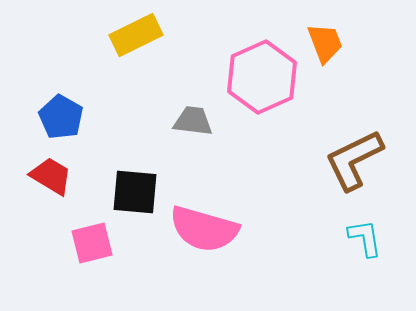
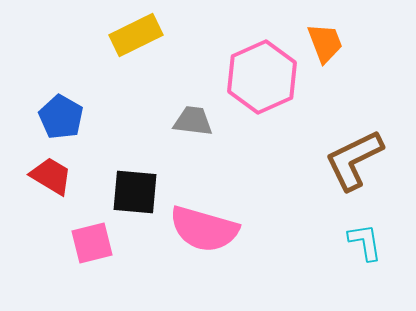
cyan L-shape: moved 4 px down
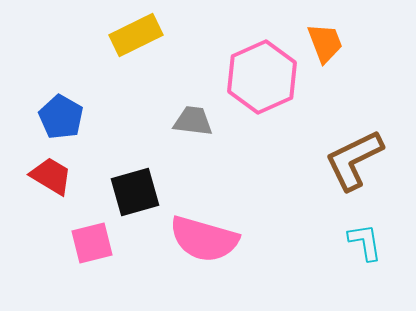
black square: rotated 21 degrees counterclockwise
pink semicircle: moved 10 px down
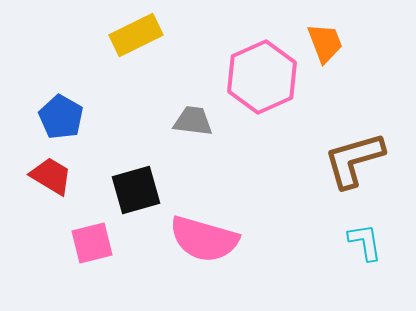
brown L-shape: rotated 10 degrees clockwise
black square: moved 1 px right, 2 px up
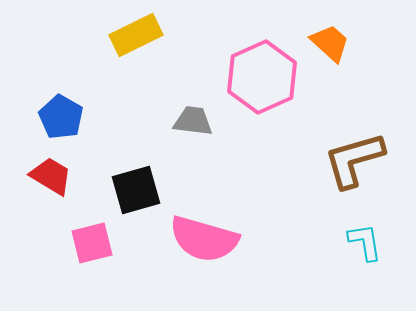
orange trapezoid: moved 5 px right; rotated 27 degrees counterclockwise
